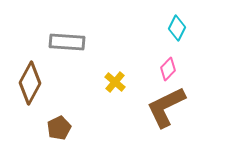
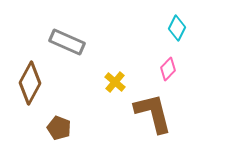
gray rectangle: rotated 20 degrees clockwise
brown L-shape: moved 13 px left, 6 px down; rotated 102 degrees clockwise
brown pentagon: rotated 25 degrees counterclockwise
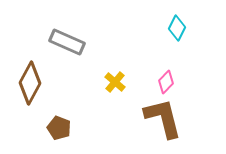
pink diamond: moved 2 px left, 13 px down
brown L-shape: moved 10 px right, 5 px down
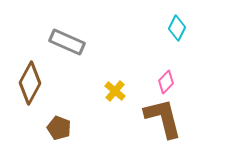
yellow cross: moved 9 px down
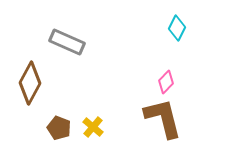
yellow cross: moved 22 px left, 36 px down
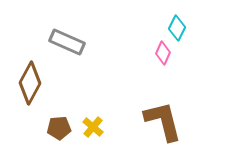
pink diamond: moved 3 px left, 29 px up; rotated 20 degrees counterclockwise
brown L-shape: moved 3 px down
brown pentagon: rotated 25 degrees counterclockwise
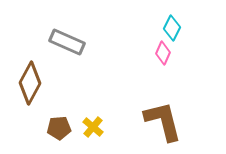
cyan diamond: moved 5 px left
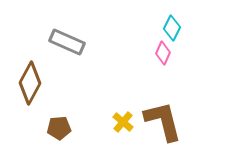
yellow cross: moved 30 px right, 5 px up
